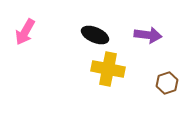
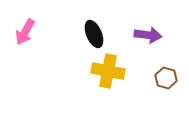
black ellipse: moved 1 px left, 1 px up; rotated 44 degrees clockwise
yellow cross: moved 2 px down
brown hexagon: moved 1 px left, 5 px up; rotated 25 degrees counterclockwise
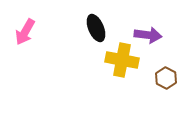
black ellipse: moved 2 px right, 6 px up
yellow cross: moved 14 px right, 11 px up
brown hexagon: rotated 10 degrees clockwise
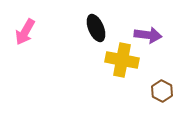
brown hexagon: moved 4 px left, 13 px down
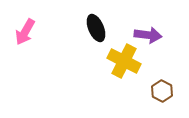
yellow cross: moved 2 px right, 1 px down; rotated 16 degrees clockwise
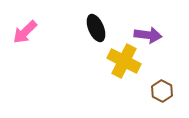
pink arrow: rotated 16 degrees clockwise
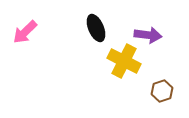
brown hexagon: rotated 15 degrees clockwise
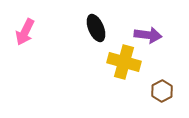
pink arrow: rotated 20 degrees counterclockwise
yellow cross: moved 1 px down; rotated 12 degrees counterclockwise
brown hexagon: rotated 10 degrees counterclockwise
